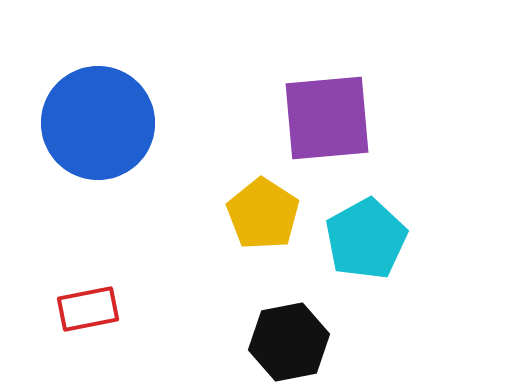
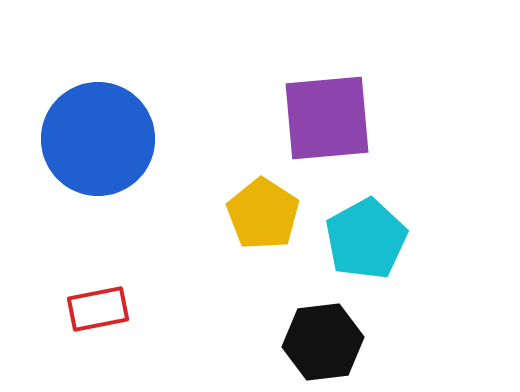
blue circle: moved 16 px down
red rectangle: moved 10 px right
black hexagon: moved 34 px right; rotated 4 degrees clockwise
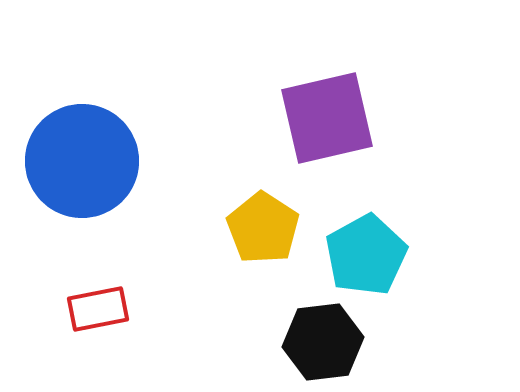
purple square: rotated 8 degrees counterclockwise
blue circle: moved 16 px left, 22 px down
yellow pentagon: moved 14 px down
cyan pentagon: moved 16 px down
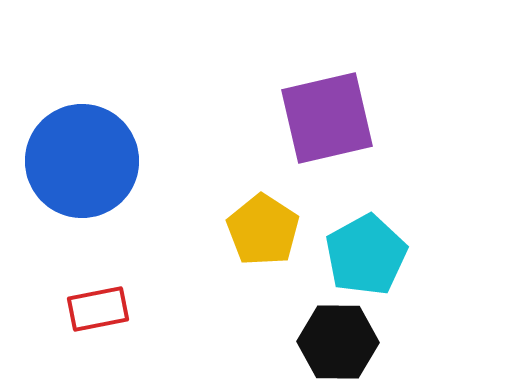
yellow pentagon: moved 2 px down
black hexagon: moved 15 px right; rotated 8 degrees clockwise
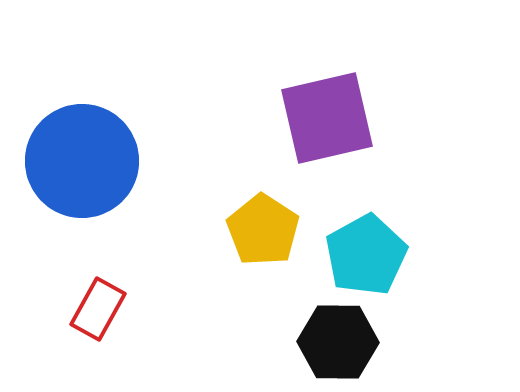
red rectangle: rotated 50 degrees counterclockwise
